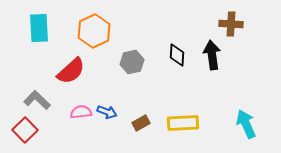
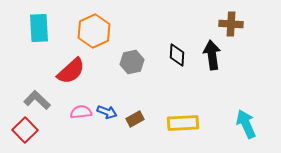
brown rectangle: moved 6 px left, 4 px up
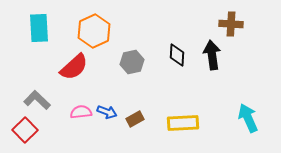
red semicircle: moved 3 px right, 4 px up
cyan arrow: moved 2 px right, 6 px up
